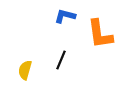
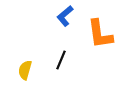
blue L-shape: rotated 55 degrees counterclockwise
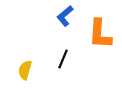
orange L-shape: rotated 12 degrees clockwise
black line: moved 2 px right, 1 px up
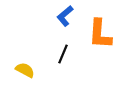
black line: moved 5 px up
yellow semicircle: rotated 102 degrees clockwise
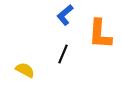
blue L-shape: moved 1 px up
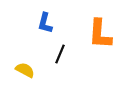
blue L-shape: moved 20 px left, 8 px down; rotated 35 degrees counterclockwise
black line: moved 3 px left
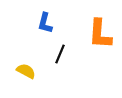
yellow semicircle: moved 1 px right, 1 px down
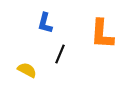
orange L-shape: moved 2 px right
yellow semicircle: moved 1 px right, 1 px up
